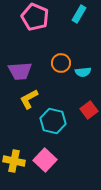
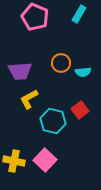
red square: moved 9 px left
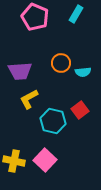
cyan rectangle: moved 3 px left
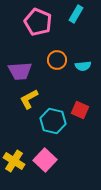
pink pentagon: moved 3 px right, 5 px down
orange circle: moved 4 px left, 3 px up
cyan semicircle: moved 6 px up
red square: rotated 30 degrees counterclockwise
yellow cross: rotated 20 degrees clockwise
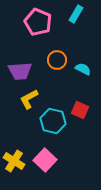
cyan semicircle: moved 3 px down; rotated 147 degrees counterclockwise
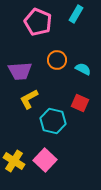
red square: moved 7 px up
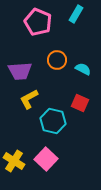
pink square: moved 1 px right, 1 px up
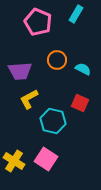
pink square: rotated 10 degrees counterclockwise
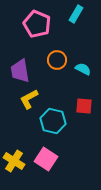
pink pentagon: moved 1 px left, 2 px down
purple trapezoid: rotated 85 degrees clockwise
red square: moved 4 px right, 3 px down; rotated 18 degrees counterclockwise
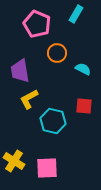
orange circle: moved 7 px up
pink square: moved 1 px right, 9 px down; rotated 35 degrees counterclockwise
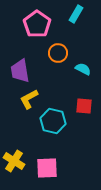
pink pentagon: rotated 12 degrees clockwise
orange circle: moved 1 px right
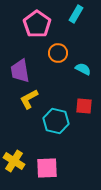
cyan hexagon: moved 3 px right
